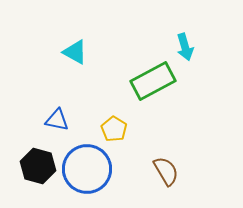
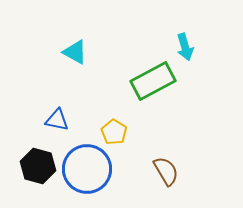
yellow pentagon: moved 3 px down
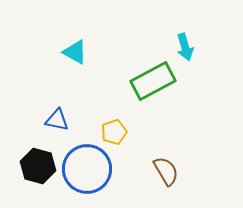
yellow pentagon: rotated 20 degrees clockwise
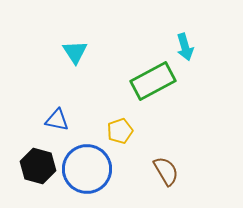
cyan triangle: rotated 28 degrees clockwise
yellow pentagon: moved 6 px right, 1 px up
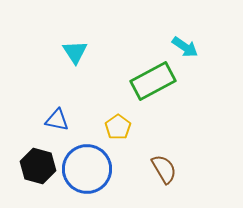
cyan arrow: rotated 40 degrees counterclockwise
yellow pentagon: moved 2 px left, 4 px up; rotated 15 degrees counterclockwise
brown semicircle: moved 2 px left, 2 px up
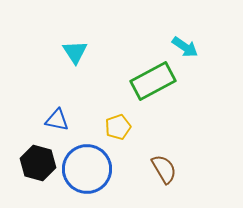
yellow pentagon: rotated 15 degrees clockwise
black hexagon: moved 3 px up
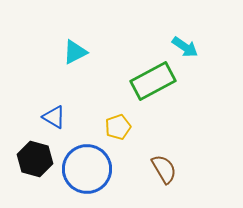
cyan triangle: rotated 36 degrees clockwise
blue triangle: moved 3 px left, 3 px up; rotated 20 degrees clockwise
black hexagon: moved 3 px left, 4 px up
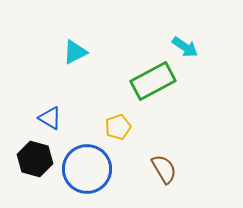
blue triangle: moved 4 px left, 1 px down
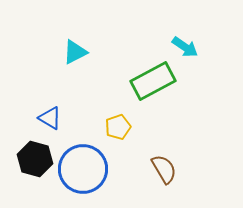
blue circle: moved 4 px left
